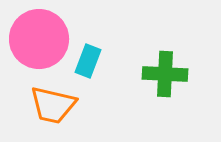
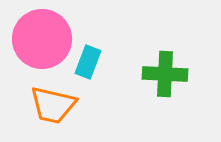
pink circle: moved 3 px right
cyan rectangle: moved 1 px down
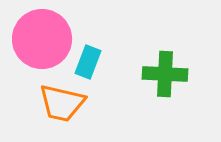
orange trapezoid: moved 9 px right, 2 px up
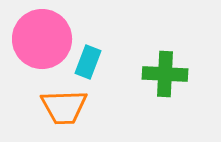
orange trapezoid: moved 2 px right, 4 px down; rotated 15 degrees counterclockwise
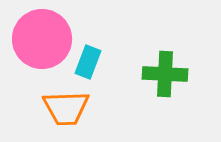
orange trapezoid: moved 2 px right, 1 px down
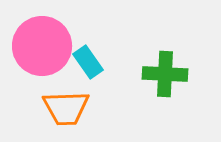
pink circle: moved 7 px down
cyan rectangle: rotated 56 degrees counterclockwise
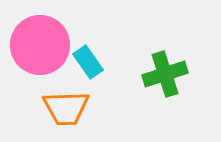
pink circle: moved 2 px left, 1 px up
green cross: rotated 21 degrees counterclockwise
